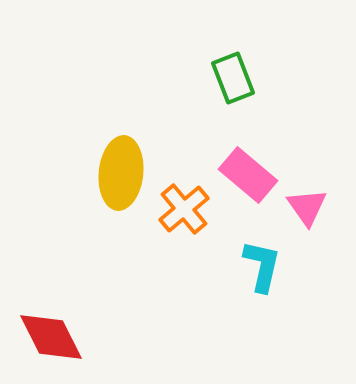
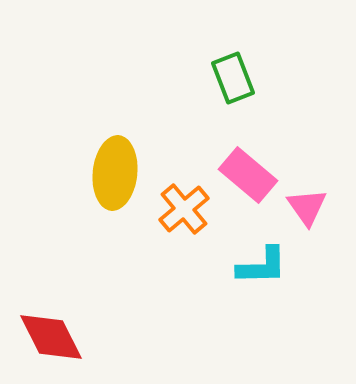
yellow ellipse: moved 6 px left
cyan L-shape: rotated 76 degrees clockwise
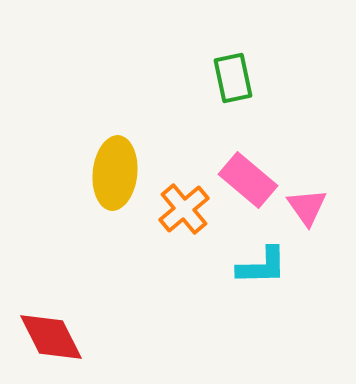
green rectangle: rotated 9 degrees clockwise
pink rectangle: moved 5 px down
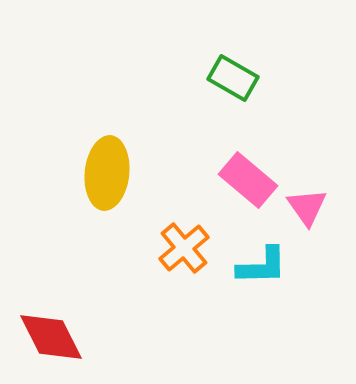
green rectangle: rotated 48 degrees counterclockwise
yellow ellipse: moved 8 px left
orange cross: moved 39 px down
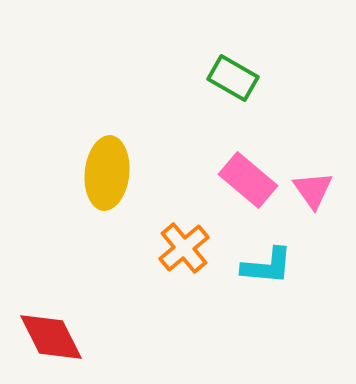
pink triangle: moved 6 px right, 17 px up
cyan L-shape: moved 5 px right; rotated 6 degrees clockwise
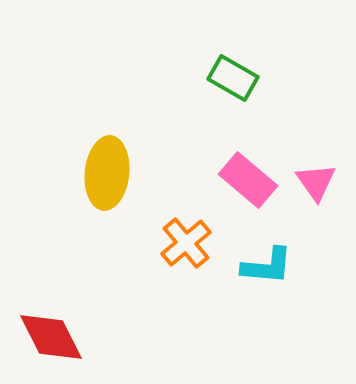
pink triangle: moved 3 px right, 8 px up
orange cross: moved 2 px right, 5 px up
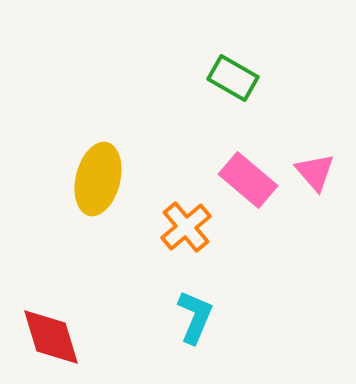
yellow ellipse: moved 9 px left, 6 px down; rotated 8 degrees clockwise
pink triangle: moved 1 px left, 10 px up; rotated 6 degrees counterclockwise
orange cross: moved 16 px up
cyan L-shape: moved 72 px left, 51 px down; rotated 72 degrees counterclockwise
red diamond: rotated 10 degrees clockwise
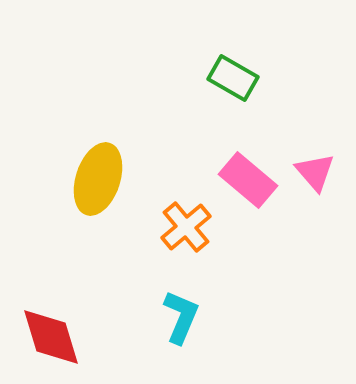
yellow ellipse: rotated 4 degrees clockwise
cyan L-shape: moved 14 px left
